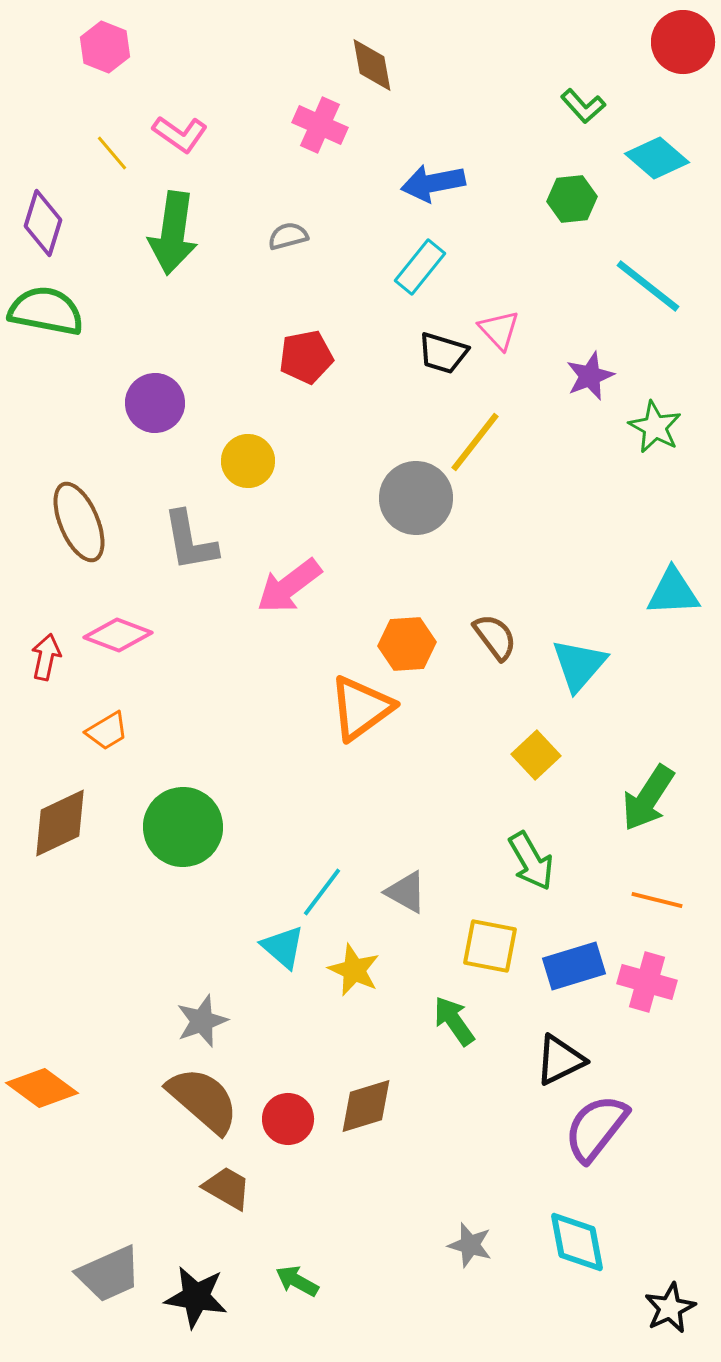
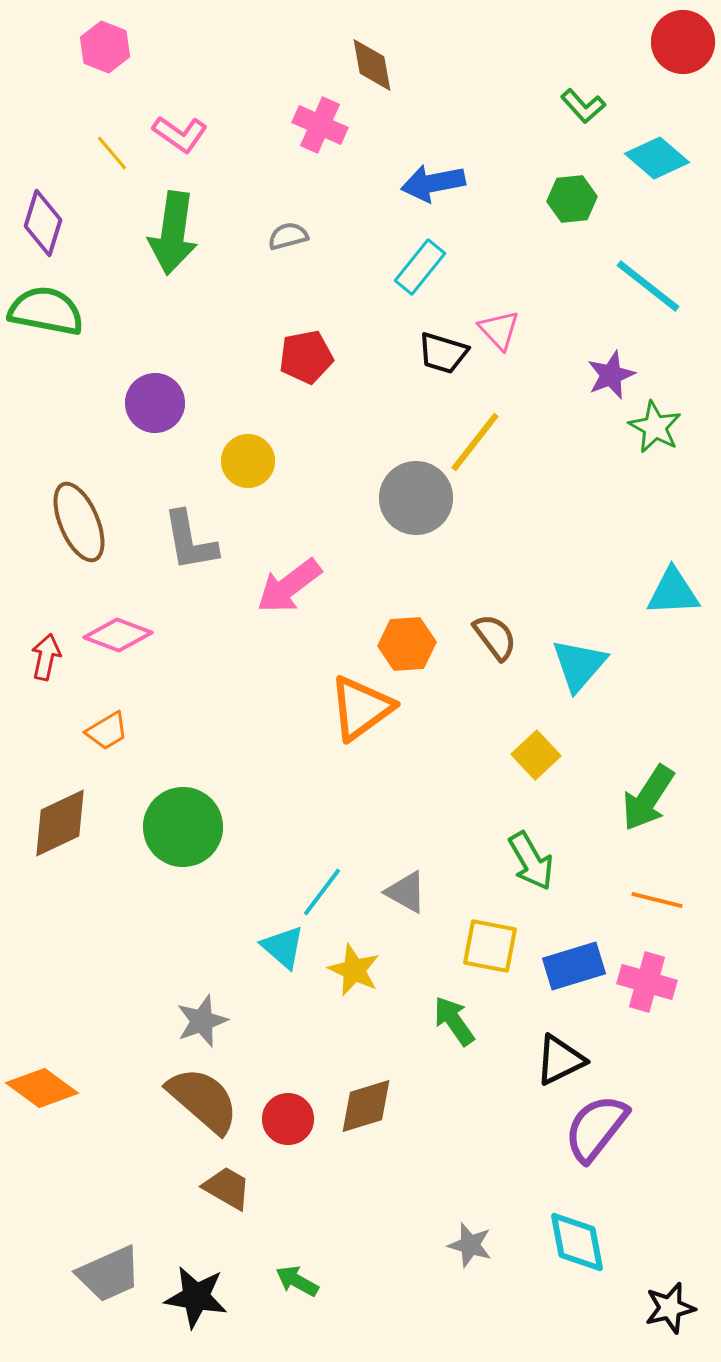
purple star at (590, 376): moved 21 px right, 1 px up
black star at (670, 1308): rotated 12 degrees clockwise
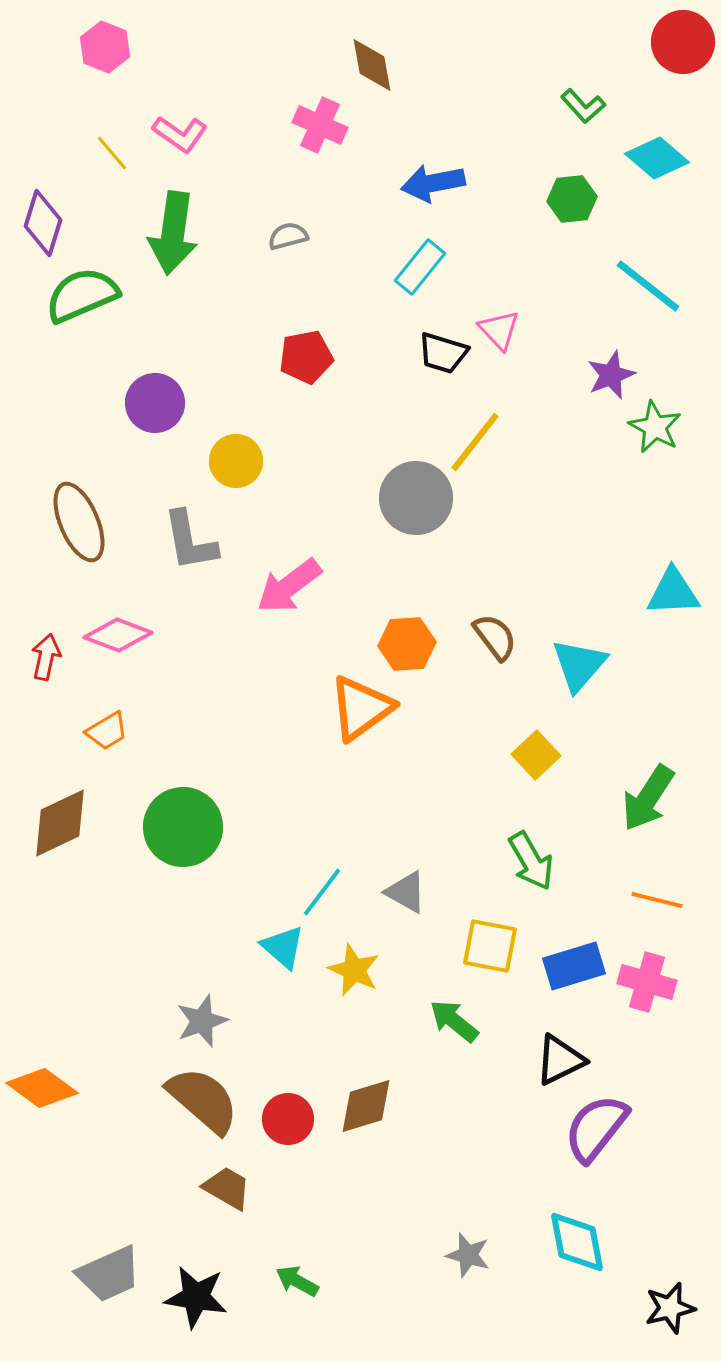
green semicircle at (46, 311): moved 36 px right, 16 px up; rotated 34 degrees counterclockwise
yellow circle at (248, 461): moved 12 px left
green arrow at (454, 1021): rotated 16 degrees counterclockwise
gray star at (470, 1245): moved 2 px left, 10 px down
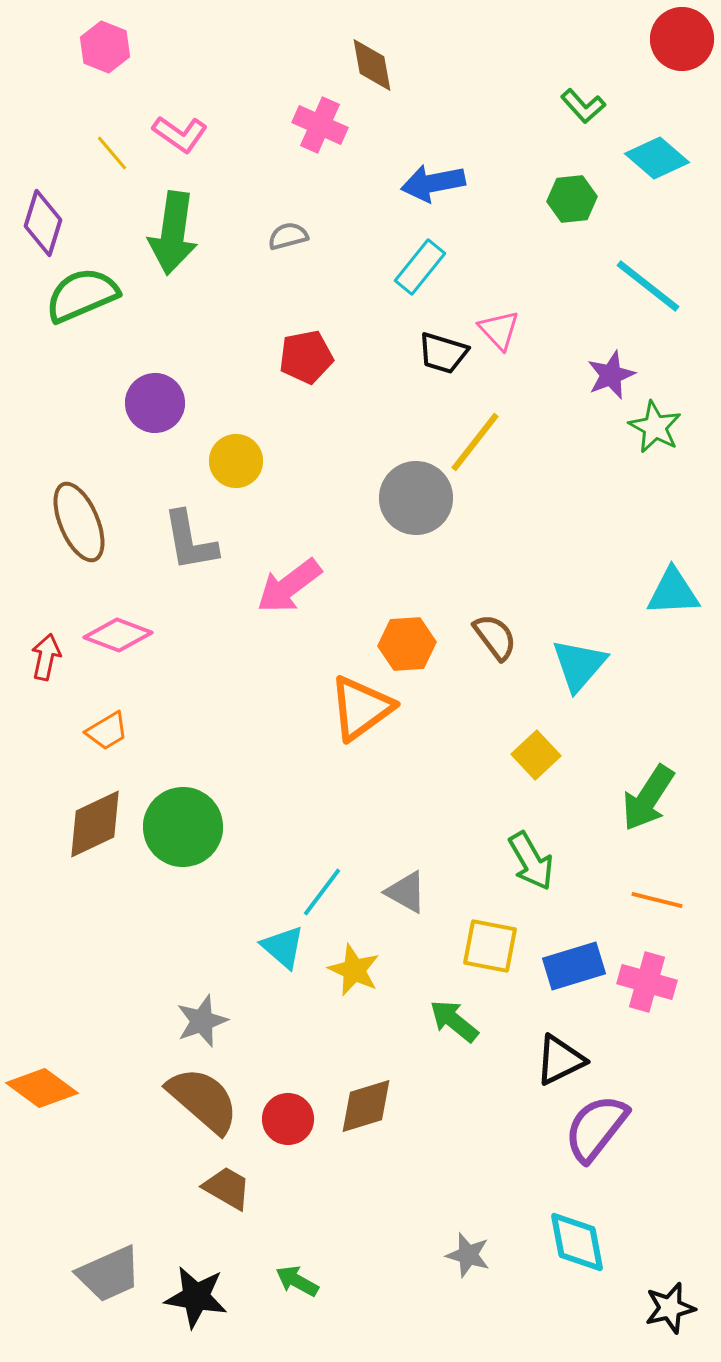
red circle at (683, 42): moved 1 px left, 3 px up
brown diamond at (60, 823): moved 35 px right, 1 px down
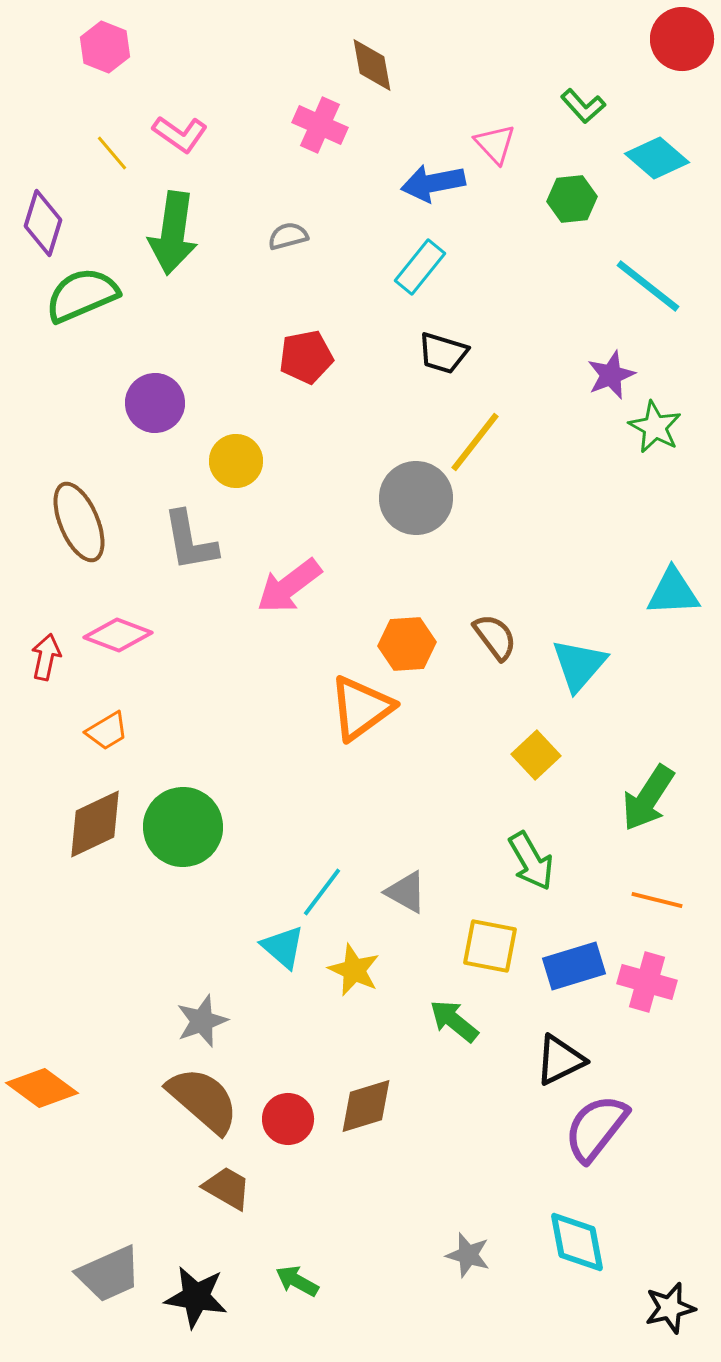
pink triangle at (499, 330): moved 4 px left, 186 px up
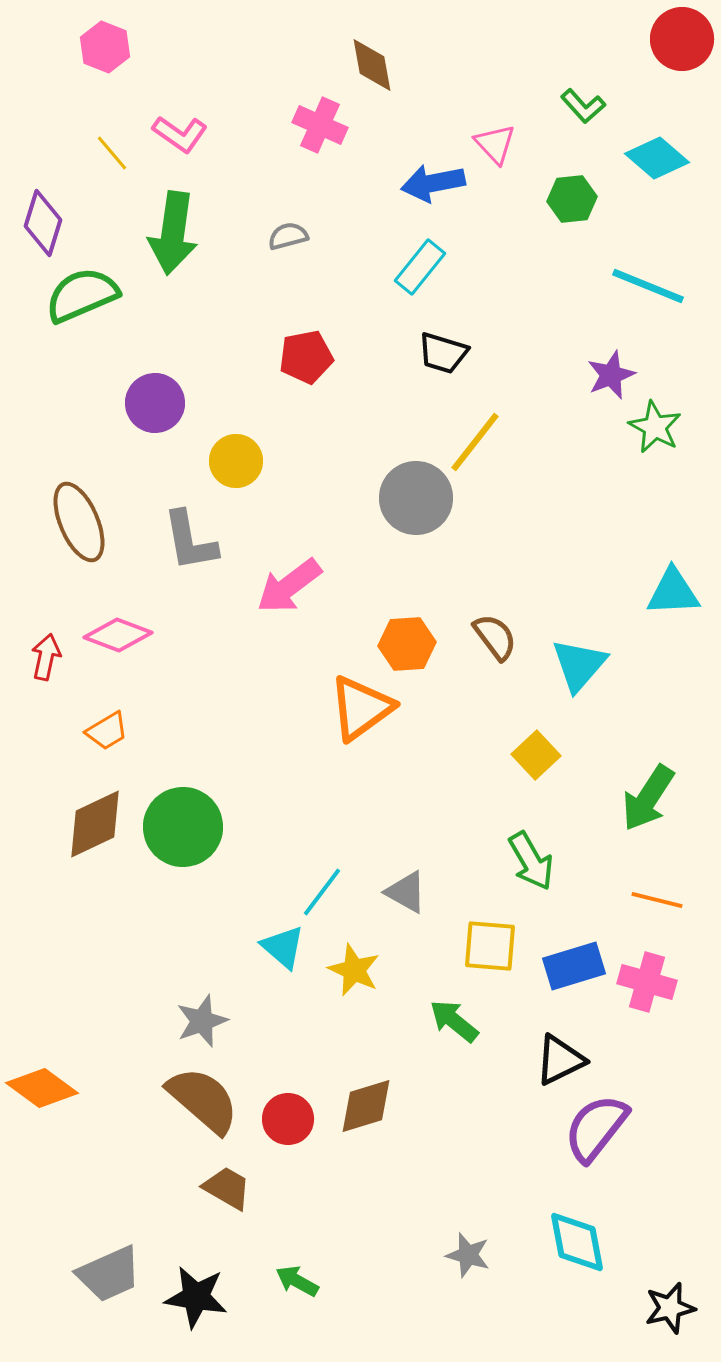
cyan line at (648, 286): rotated 16 degrees counterclockwise
yellow square at (490, 946): rotated 6 degrees counterclockwise
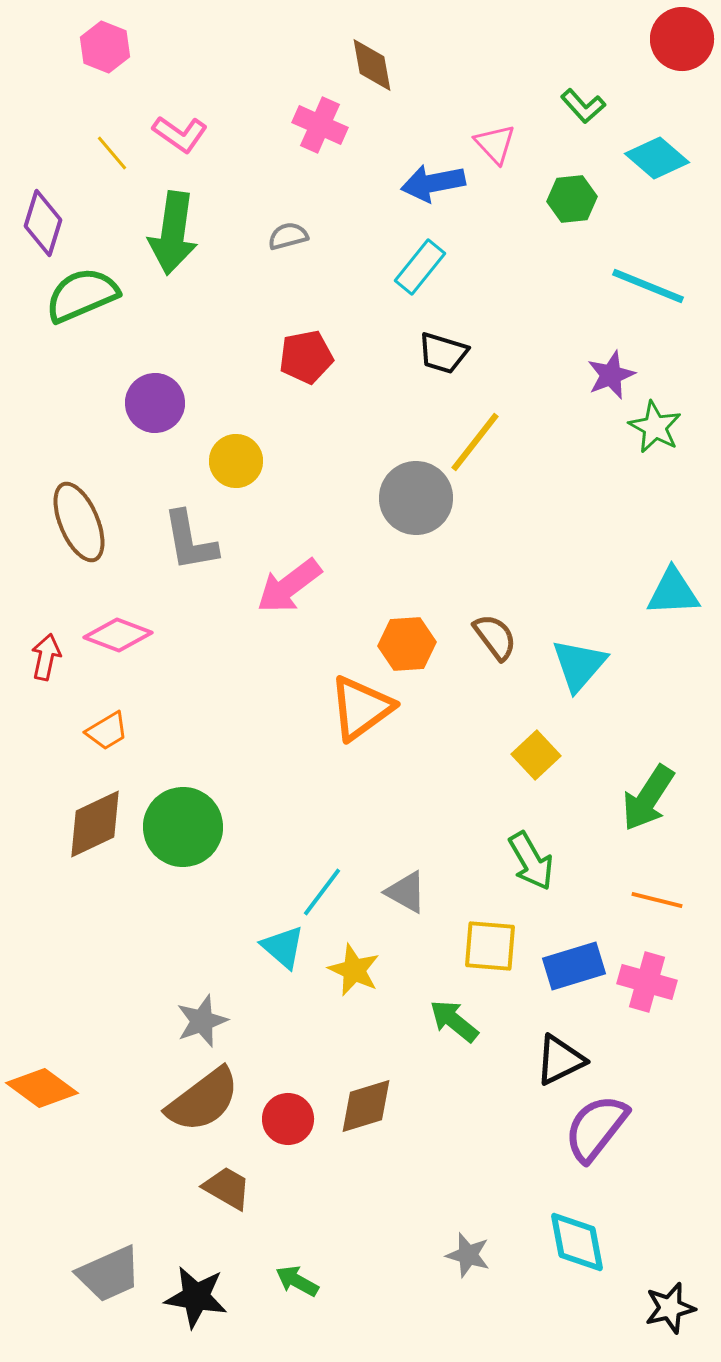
brown semicircle at (203, 1100): rotated 102 degrees clockwise
